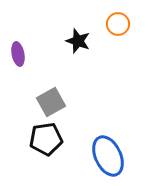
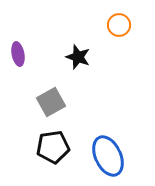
orange circle: moved 1 px right, 1 px down
black star: moved 16 px down
black pentagon: moved 7 px right, 8 px down
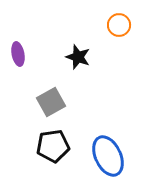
black pentagon: moved 1 px up
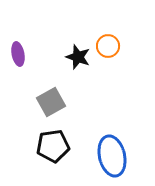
orange circle: moved 11 px left, 21 px down
blue ellipse: moved 4 px right; rotated 12 degrees clockwise
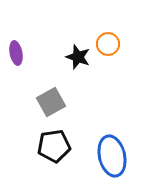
orange circle: moved 2 px up
purple ellipse: moved 2 px left, 1 px up
black pentagon: moved 1 px right
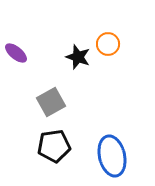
purple ellipse: rotated 40 degrees counterclockwise
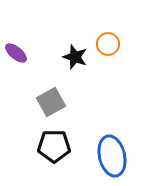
black star: moved 3 px left
black pentagon: rotated 8 degrees clockwise
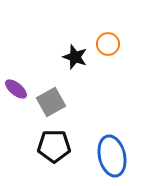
purple ellipse: moved 36 px down
